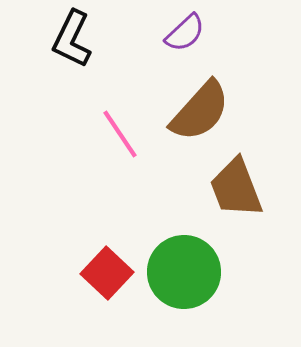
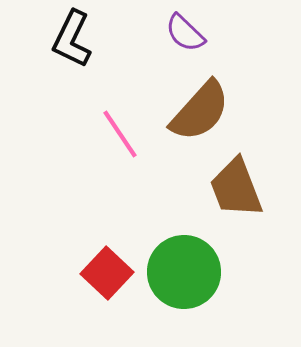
purple semicircle: rotated 87 degrees clockwise
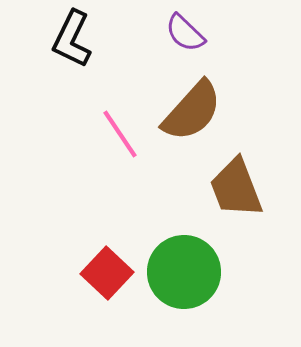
brown semicircle: moved 8 px left
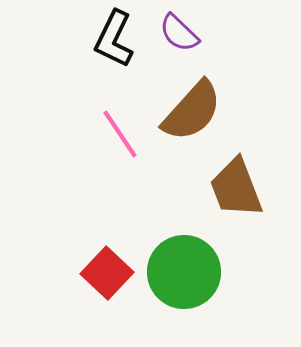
purple semicircle: moved 6 px left
black L-shape: moved 42 px right
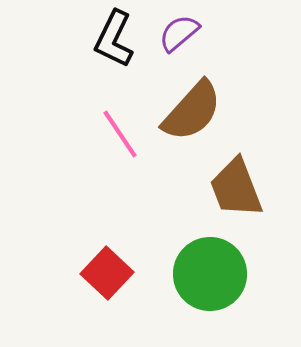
purple semicircle: rotated 96 degrees clockwise
green circle: moved 26 px right, 2 px down
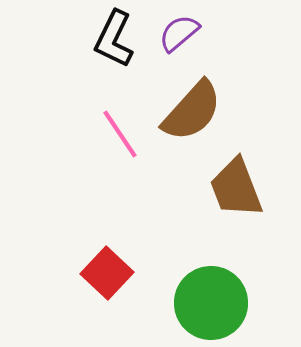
green circle: moved 1 px right, 29 px down
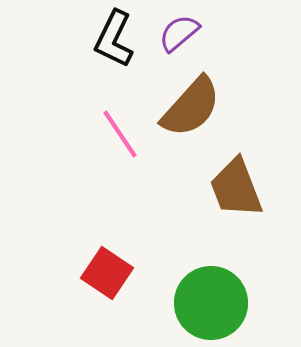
brown semicircle: moved 1 px left, 4 px up
red square: rotated 9 degrees counterclockwise
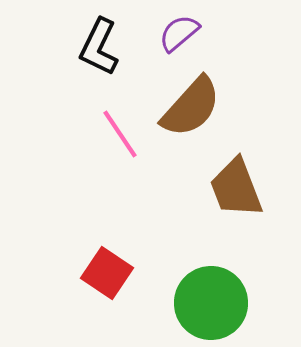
black L-shape: moved 15 px left, 8 px down
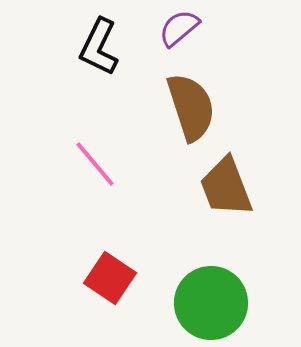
purple semicircle: moved 5 px up
brown semicircle: rotated 60 degrees counterclockwise
pink line: moved 25 px left, 30 px down; rotated 6 degrees counterclockwise
brown trapezoid: moved 10 px left, 1 px up
red square: moved 3 px right, 5 px down
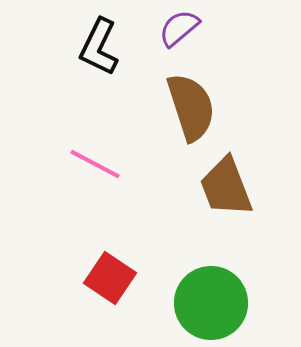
pink line: rotated 22 degrees counterclockwise
